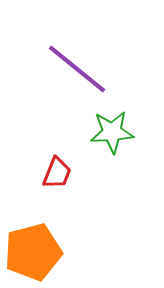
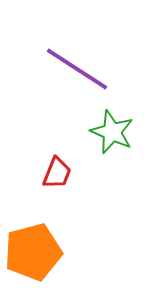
purple line: rotated 6 degrees counterclockwise
green star: rotated 27 degrees clockwise
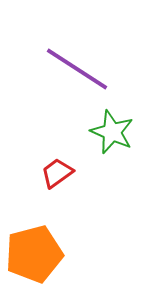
red trapezoid: rotated 148 degrees counterclockwise
orange pentagon: moved 1 px right, 2 px down
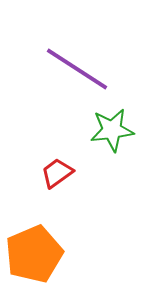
green star: moved 2 px up; rotated 30 degrees counterclockwise
orange pentagon: rotated 8 degrees counterclockwise
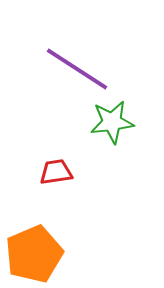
green star: moved 8 px up
red trapezoid: moved 1 px left, 1 px up; rotated 28 degrees clockwise
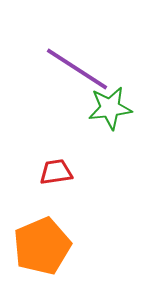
green star: moved 2 px left, 14 px up
orange pentagon: moved 8 px right, 8 px up
